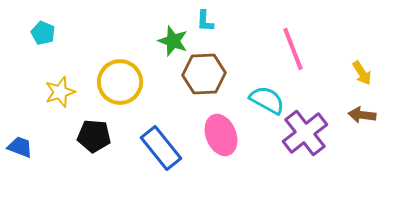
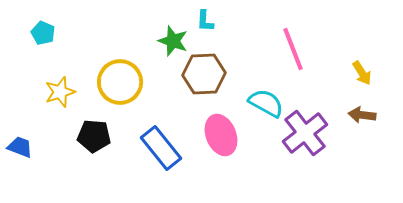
cyan semicircle: moved 1 px left, 3 px down
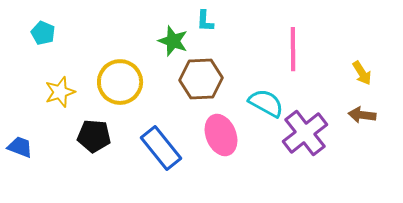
pink line: rotated 21 degrees clockwise
brown hexagon: moved 3 px left, 5 px down
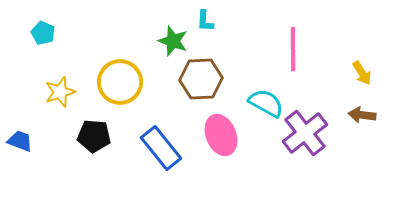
blue trapezoid: moved 6 px up
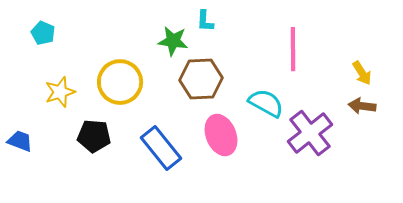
green star: rotated 12 degrees counterclockwise
brown arrow: moved 9 px up
purple cross: moved 5 px right
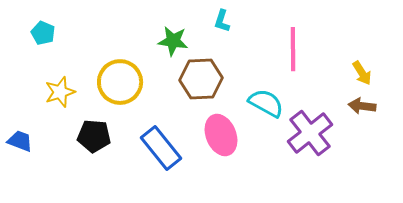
cyan L-shape: moved 17 px right; rotated 15 degrees clockwise
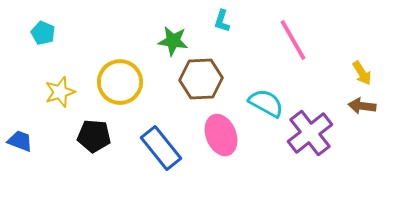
pink line: moved 9 px up; rotated 30 degrees counterclockwise
